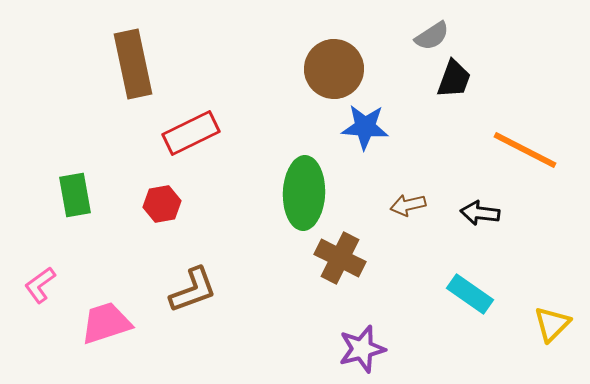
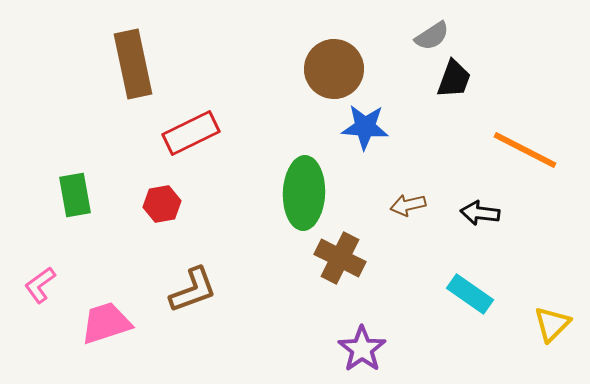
purple star: rotated 21 degrees counterclockwise
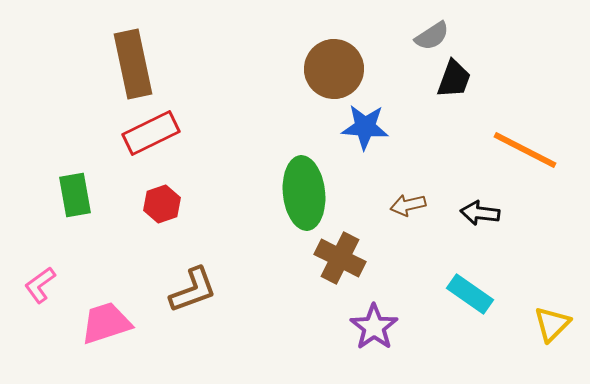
red rectangle: moved 40 px left
green ellipse: rotated 8 degrees counterclockwise
red hexagon: rotated 9 degrees counterclockwise
purple star: moved 12 px right, 22 px up
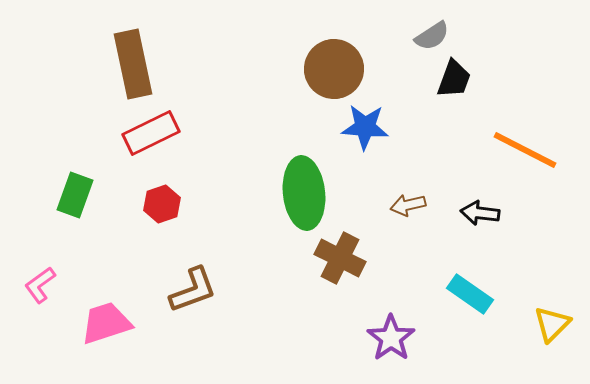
green rectangle: rotated 30 degrees clockwise
purple star: moved 17 px right, 11 px down
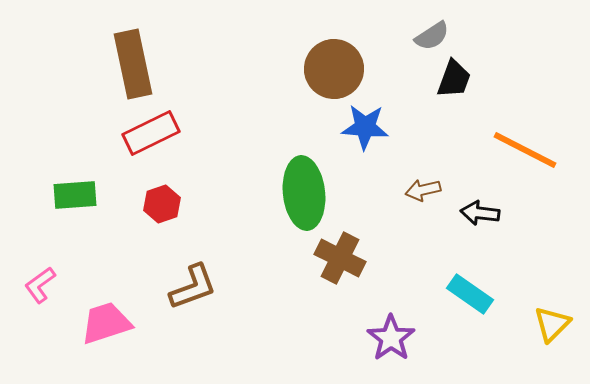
green rectangle: rotated 66 degrees clockwise
brown arrow: moved 15 px right, 15 px up
brown L-shape: moved 3 px up
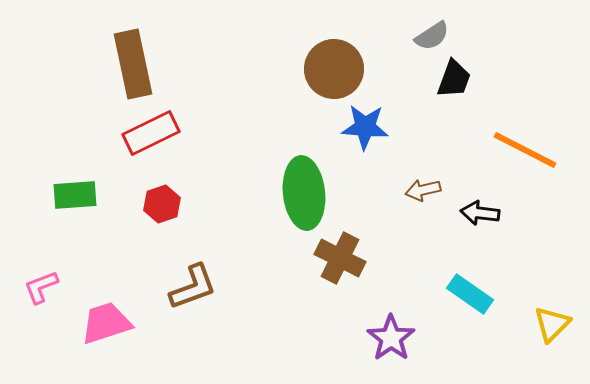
pink L-shape: moved 1 px right, 2 px down; rotated 15 degrees clockwise
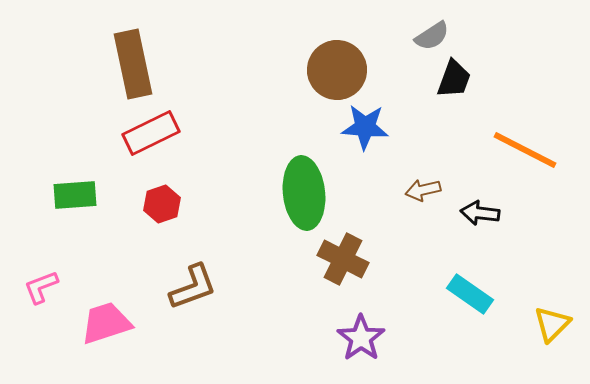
brown circle: moved 3 px right, 1 px down
brown cross: moved 3 px right, 1 px down
purple star: moved 30 px left
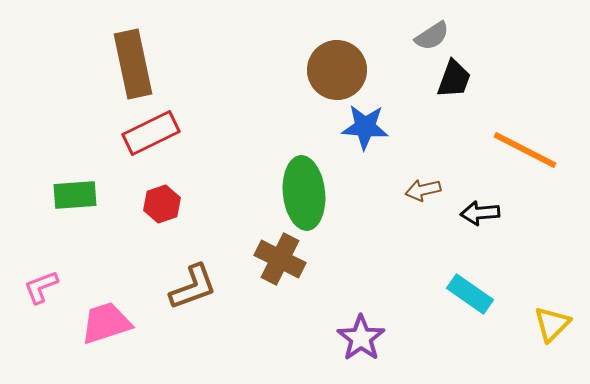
black arrow: rotated 12 degrees counterclockwise
brown cross: moved 63 px left
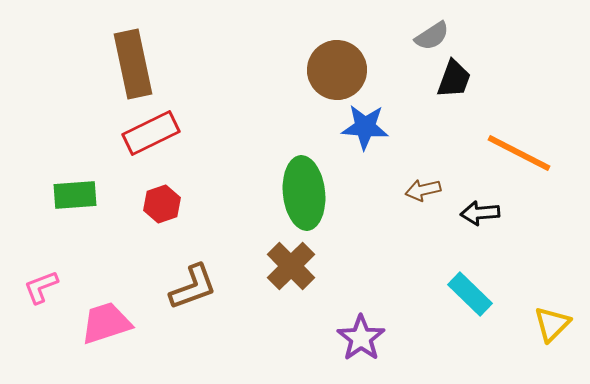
orange line: moved 6 px left, 3 px down
brown cross: moved 11 px right, 7 px down; rotated 18 degrees clockwise
cyan rectangle: rotated 9 degrees clockwise
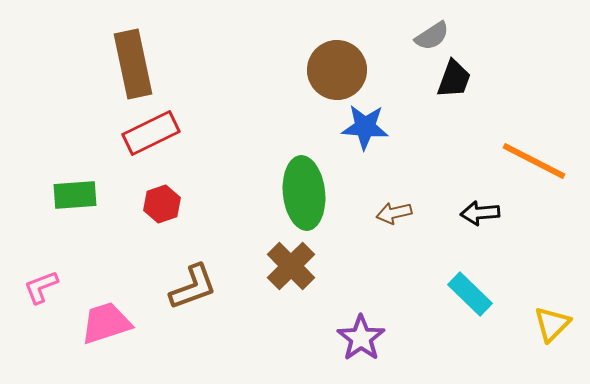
orange line: moved 15 px right, 8 px down
brown arrow: moved 29 px left, 23 px down
